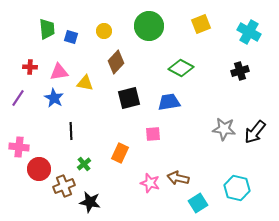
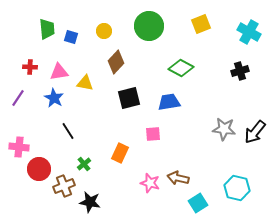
black line: moved 3 px left; rotated 30 degrees counterclockwise
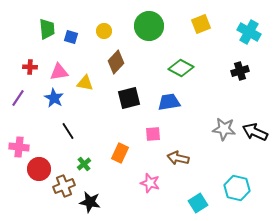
black arrow: rotated 75 degrees clockwise
brown arrow: moved 20 px up
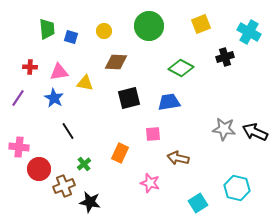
brown diamond: rotated 50 degrees clockwise
black cross: moved 15 px left, 14 px up
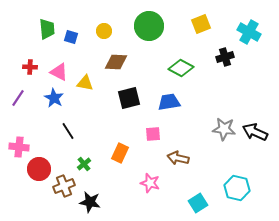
pink triangle: rotated 36 degrees clockwise
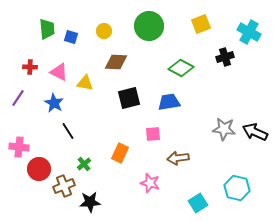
blue star: moved 5 px down
brown arrow: rotated 20 degrees counterclockwise
black star: rotated 15 degrees counterclockwise
